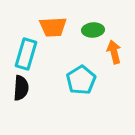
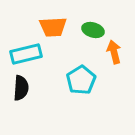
green ellipse: rotated 20 degrees clockwise
cyan rectangle: rotated 60 degrees clockwise
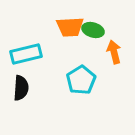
orange trapezoid: moved 17 px right
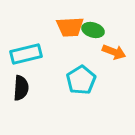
orange arrow: rotated 125 degrees clockwise
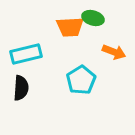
green ellipse: moved 12 px up
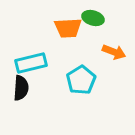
orange trapezoid: moved 2 px left, 1 px down
cyan rectangle: moved 5 px right, 9 px down
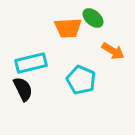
green ellipse: rotated 25 degrees clockwise
orange arrow: moved 1 px left, 1 px up; rotated 10 degrees clockwise
cyan pentagon: rotated 16 degrees counterclockwise
black semicircle: moved 2 px right, 1 px down; rotated 30 degrees counterclockwise
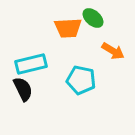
cyan rectangle: moved 1 px down
cyan pentagon: rotated 12 degrees counterclockwise
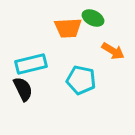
green ellipse: rotated 15 degrees counterclockwise
